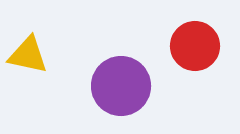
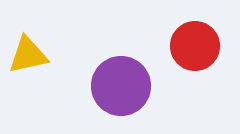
yellow triangle: rotated 24 degrees counterclockwise
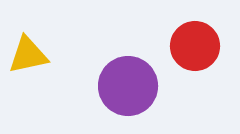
purple circle: moved 7 px right
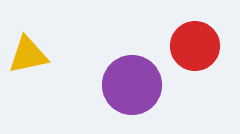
purple circle: moved 4 px right, 1 px up
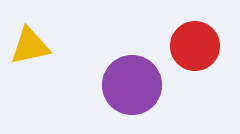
yellow triangle: moved 2 px right, 9 px up
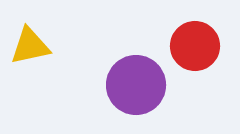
purple circle: moved 4 px right
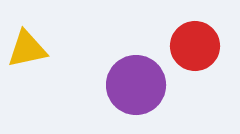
yellow triangle: moved 3 px left, 3 px down
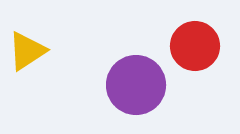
yellow triangle: moved 2 px down; rotated 21 degrees counterclockwise
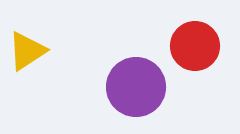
purple circle: moved 2 px down
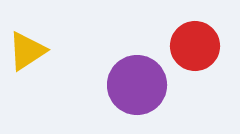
purple circle: moved 1 px right, 2 px up
